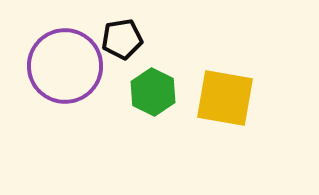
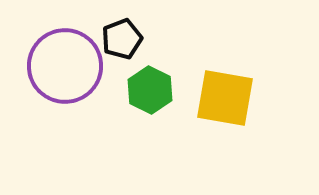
black pentagon: rotated 12 degrees counterclockwise
green hexagon: moved 3 px left, 2 px up
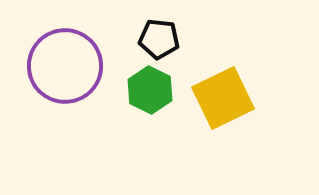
black pentagon: moved 37 px right; rotated 27 degrees clockwise
yellow square: moved 2 px left; rotated 36 degrees counterclockwise
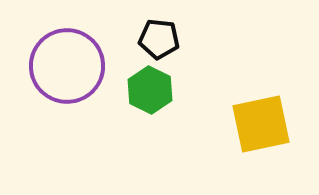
purple circle: moved 2 px right
yellow square: moved 38 px right, 26 px down; rotated 14 degrees clockwise
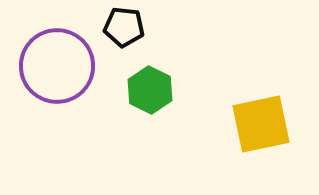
black pentagon: moved 35 px left, 12 px up
purple circle: moved 10 px left
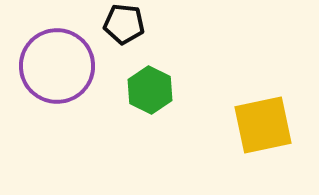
black pentagon: moved 3 px up
yellow square: moved 2 px right, 1 px down
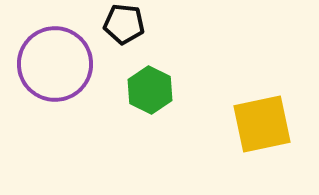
purple circle: moved 2 px left, 2 px up
yellow square: moved 1 px left, 1 px up
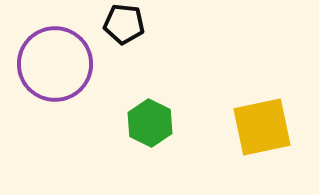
green hexagon: moved 33 px down
yellow square: moved 3 px down
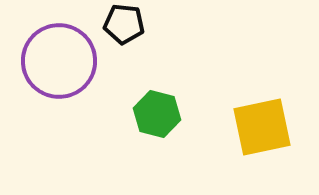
purple circle: moved 4 px right, 3 px up
green hexagon: moved 7 px right, 9 px up; rotated 12 degrees counterclockwise
